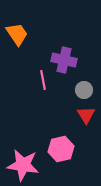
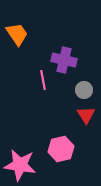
pink star: moved 3 px left
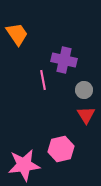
pink star: moved 4 px right; rotated 16 degrees counterclockwise
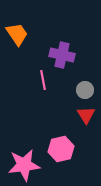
purple cross: moved 2 px left, 5 px up
gray circle: moved 1 px right
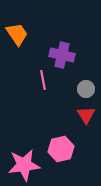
gray circle: moved 1 px right, 1 px up
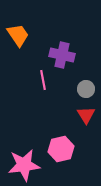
orange trapezoid: moved 1 px right, 1 px down
